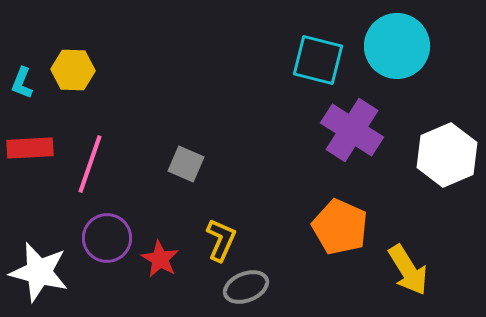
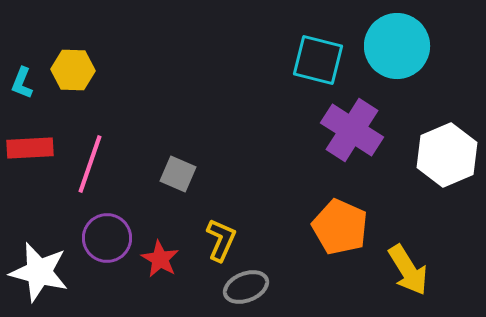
gray square: moved 8 px left, 10 px down
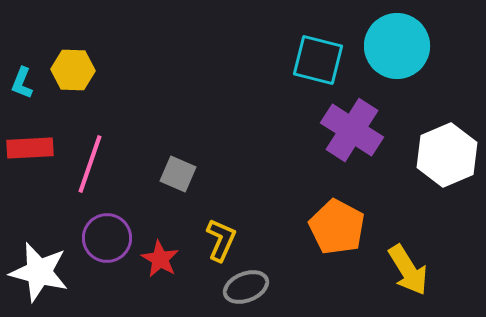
orange pentagon: moved 3 px left; rotated 4 degrees clockwise
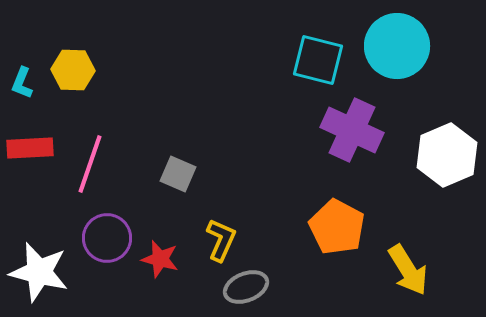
purple cross: rotated 8 degrees counterclockwise
red star: rotated 15 degrees counterclockwise
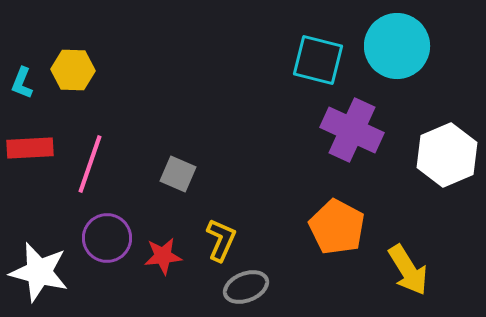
red star: moved 3 px right, 3 px up; rotated 21 degrees counterclockwise
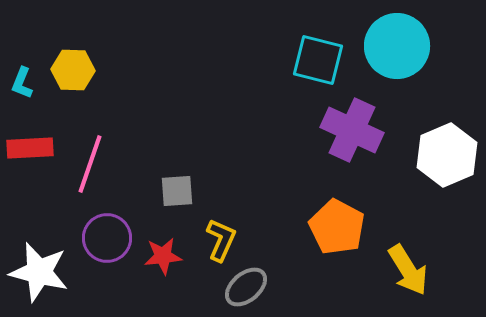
gray square: moved 1 px left, 17 px down; rotated 27 degrees counterclockwise
gray ellipse: rotated 18 degrees counterclockwise
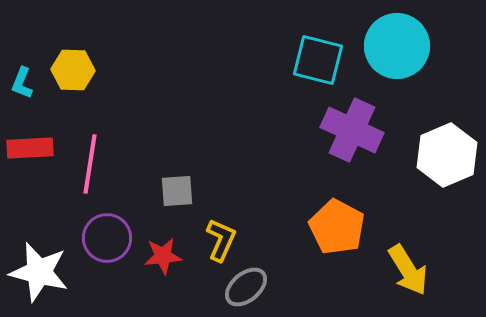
pink line: rotated 10 degrees counterclockwise
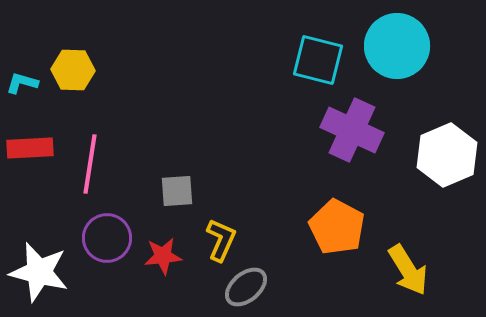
cyan L-shape: rotated 84 degrees clockwise
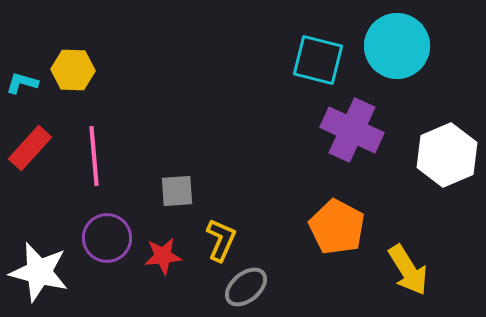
red rectangle: rotated 45 degrees counterclockwise
pink line: moved 4 px right, 8 px up; rotated 14 degrees counterclockwise
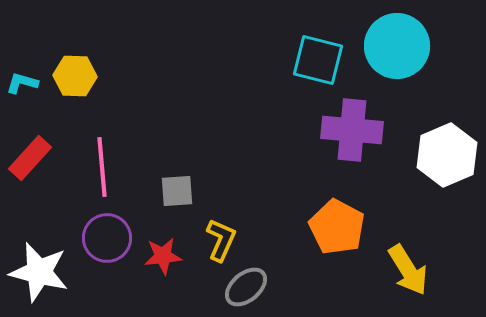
yellow hexagon: moved 2 px right, 6 px down
purple cross: rotated 20 degrees counterclockwise
red rectangle: moved 10 px down
pink line: moved 8 px right, 11 px down
